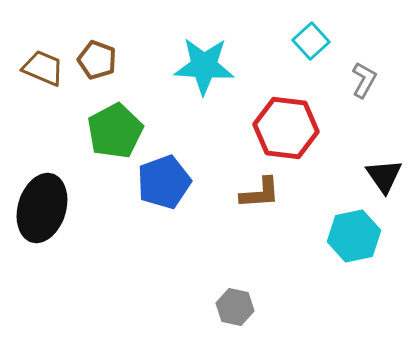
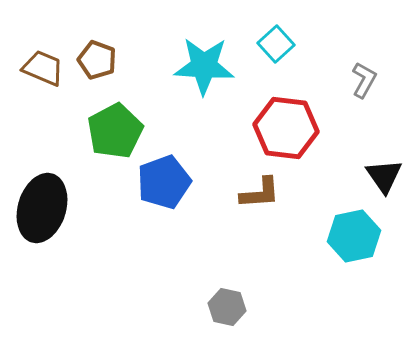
cyan square: moved 35 px left, 3 px down
gray hexagon: moved 8 px left
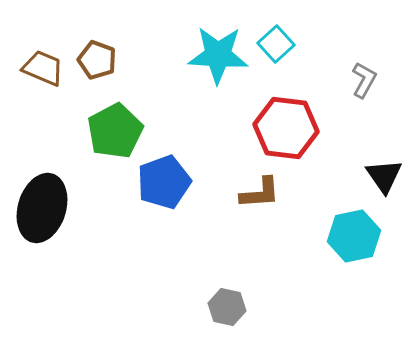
cyan star: moved 14 px right, 11 px up
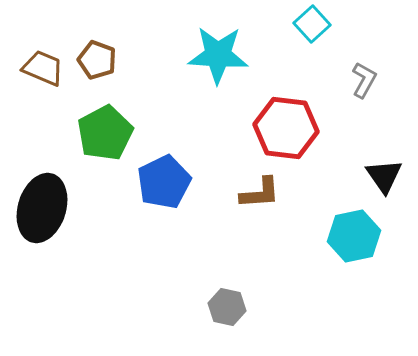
cyan square: moved 36 px right, 20 px up
green pentagon: moved 10 px left, 2 px down
blue pentagon: rotated 6 degrees counterclockwise
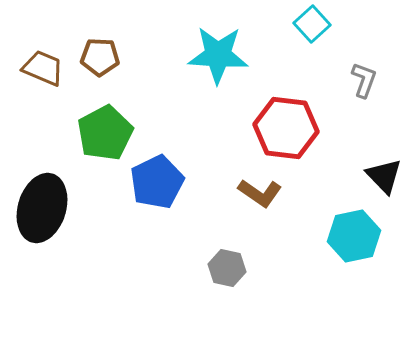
brown pentagon: moved 3 px right, 3 px up; rotated 18 degrees counterclockwise
gray L-shape: rotated 9 degrees counterclockwise
black triangle: rotated 9 degrees counterclockwise
blue pentagon: moved 7 px left
brown L-shape: rotated 39 degrees clockwise
gray hexagon: moved 39 px up
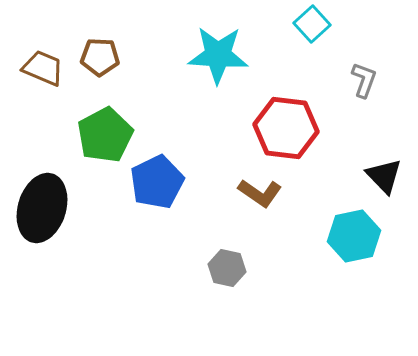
green pentagon: moved 2 px down
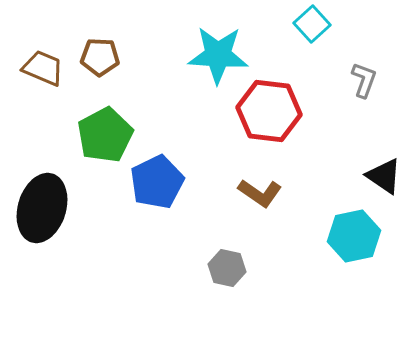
red hexagon: moved 17 px left, 17 px up
black triangle: rotated 12 degrees counterclockwise
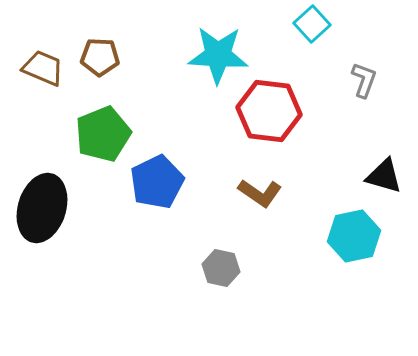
green pentagon: moved 2 px left, 1 px up; rotated 6 degrees clockwise
black triangle: rotated 18 degrees counterclockwise
gray hexagon: moved 6 px left
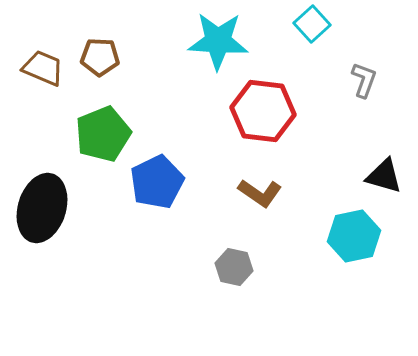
cyan star: moved 14 px up
red hexagon: moved 6 px left
gray hexagon: moved 13 px right, 1 px up
